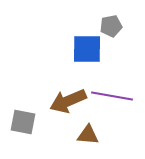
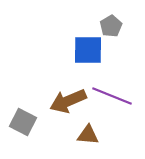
gray pentagon: rotated 20 degrees counterclockwise
blue square: moved 1 px right, 1 px down
purple line: rotated 12 degrees clockwise
gray square: rotated 16 degrees clockwise
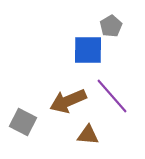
purple line: rotated 27 degrees clockwise
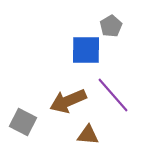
blue square: moved 2 px left
purple line: moved 1 px right, 1 px up
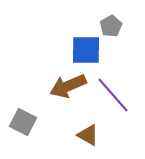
brown arrow: moved 15 px up
brown triangle: rotated 25 degrees clockwise
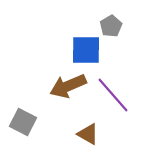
brown triangle: moved 1 px up
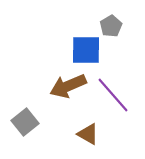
gray square: moved 2 px right; rotated 24 degrees clockwise
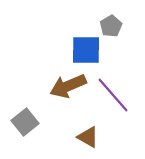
brown triangle: moved 3 px down
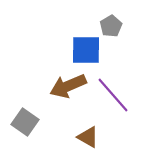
gray square: rotated 16 degrees counterclockwise
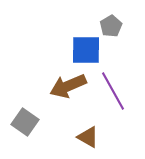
purple line: moved 4 px up; rotated 12 degrees clockwise
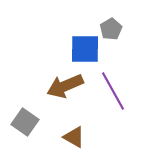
gray pentagon: moved 3 px down
blue square: moved 1 px left, 1 px up
brown arrow: moved 3 px left
brown triangle: moved 14 px left
